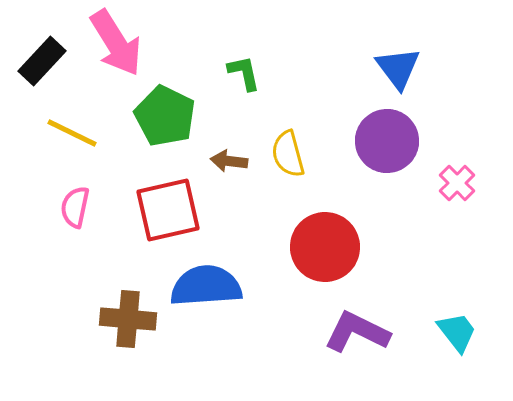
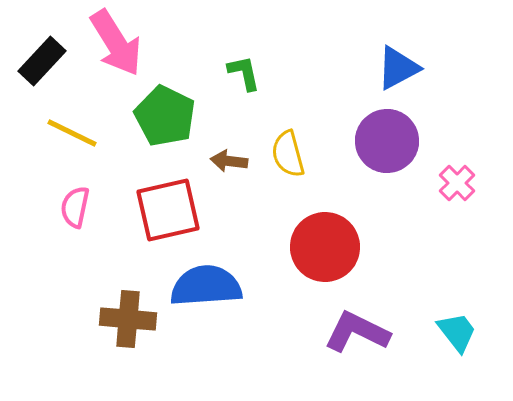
blue triangle: rotated 39 degrees clockwise
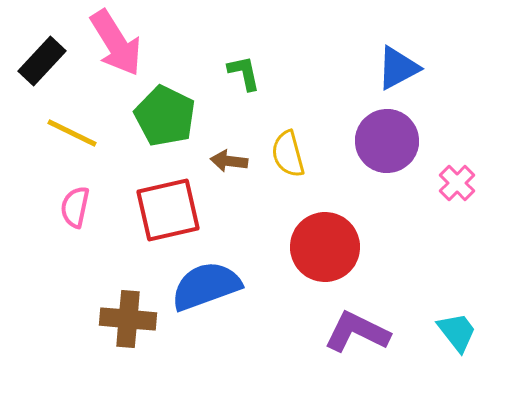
blue semicircle: rotated 16 degrees counterclockwise
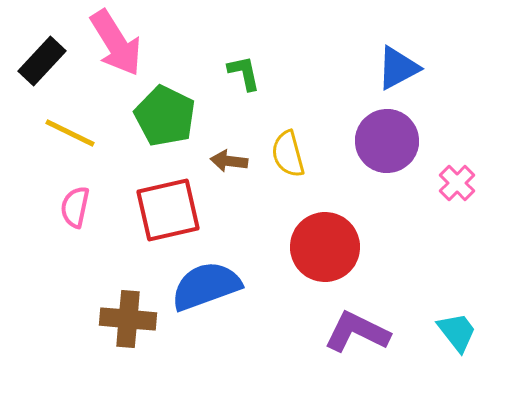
yellow line: moved 2 px left
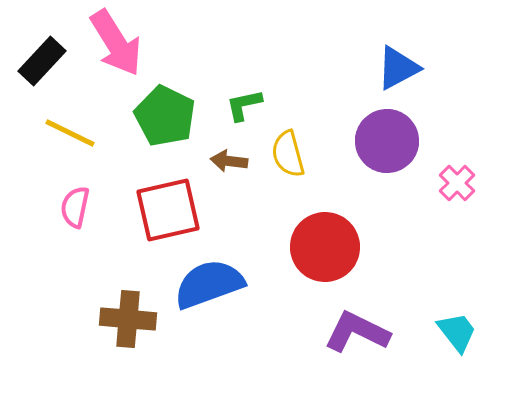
green L-shape: moved 32 px down; rotated 90 degrees counterclockwise
blue semicircle: moved 3 px right, 2 px up
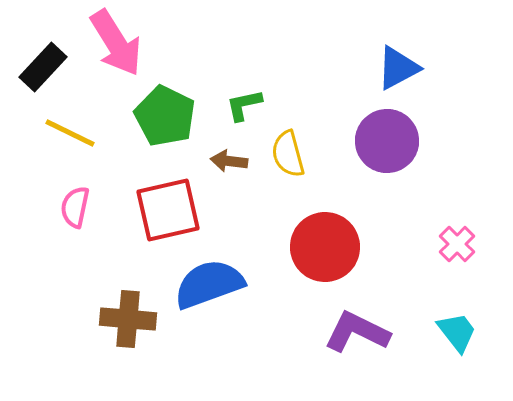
black rectangle: moved 1 px right, 6 px down
pink cross: moved 61 px down
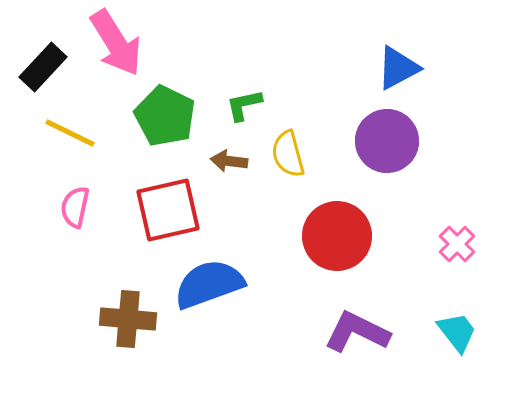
red circle: moved 12 px right, 11 px up
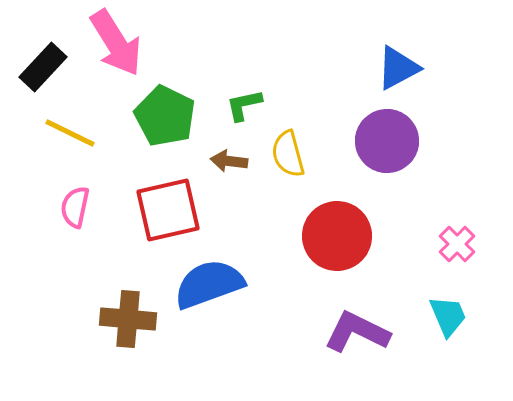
cyan trapezoid: moved 9 px left, 16 px up; rotated 15 degrees clockwise
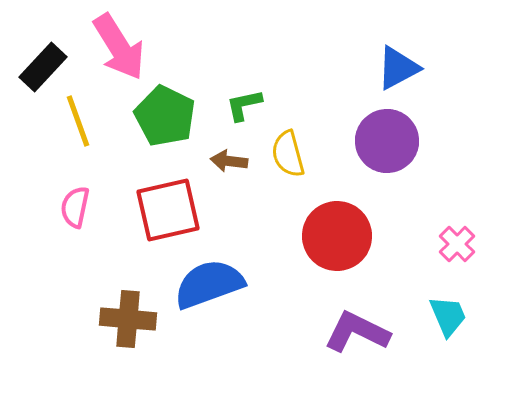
pink arrow: moved 3 px right, 4 px down
yellow line: moved 8 px right, 12 px up; rotated 44 degrees clockwise
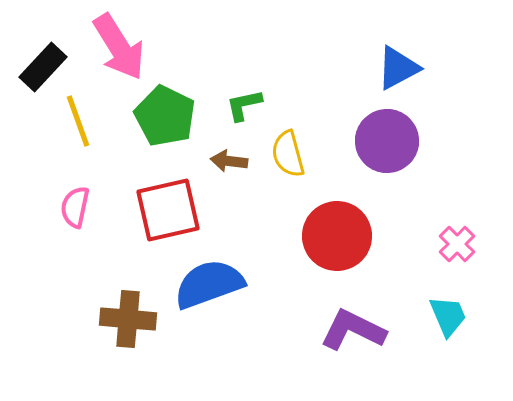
purple L-shape: moved 4 px left, 2 px up
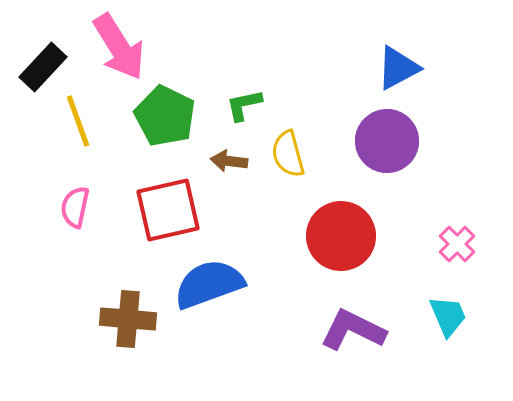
red circle: moved 4 px right
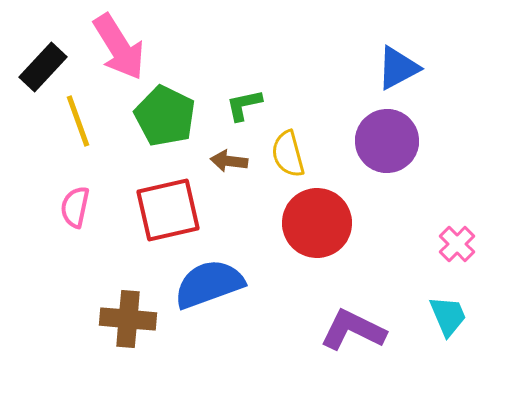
red circle: moved 24 px left, 13 px up
